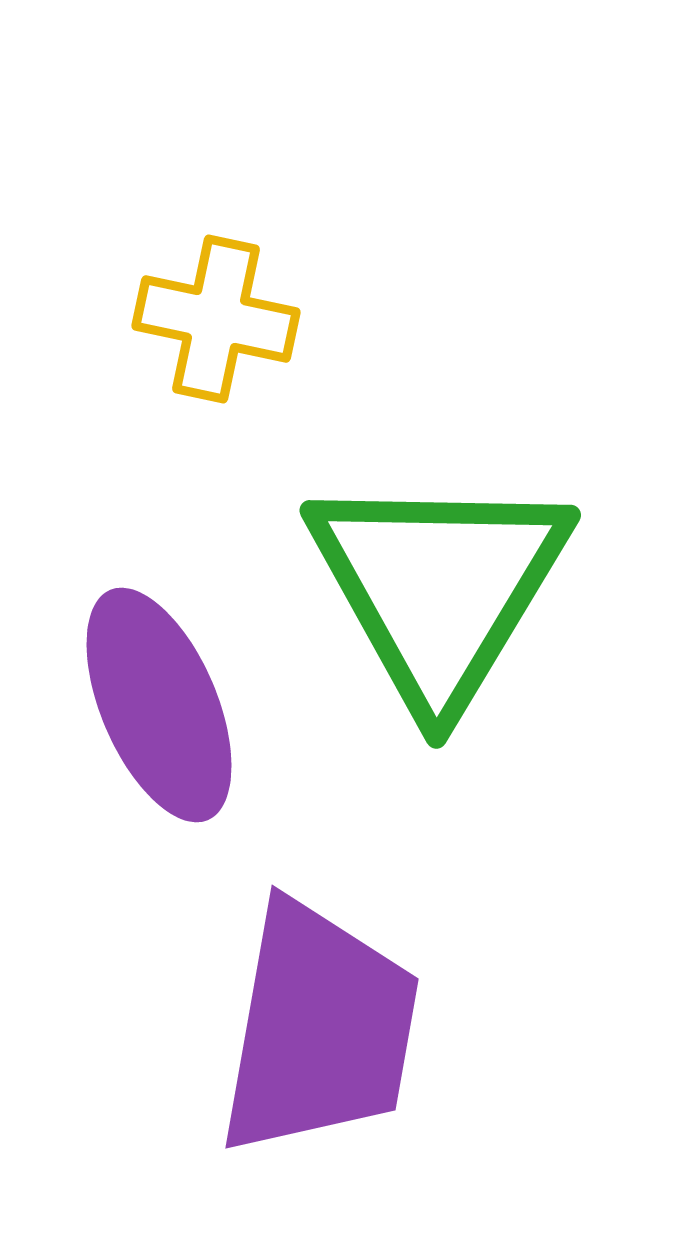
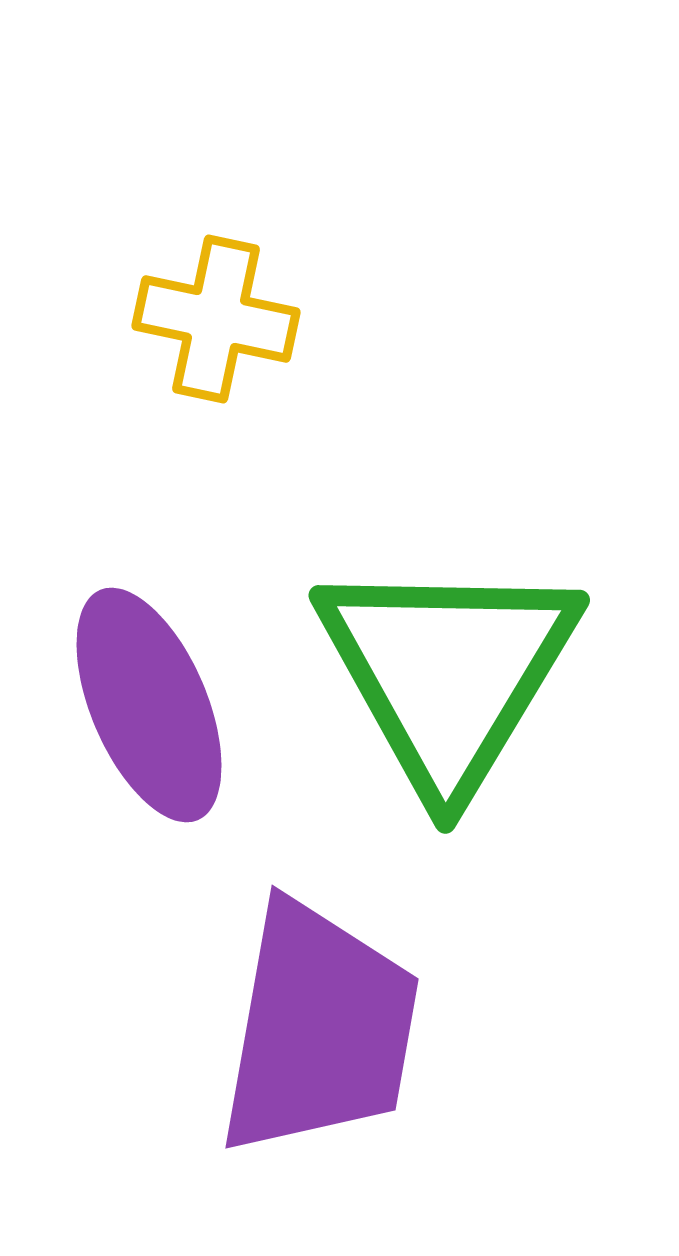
green triangle: moved 9 px right, 85 px down
purple ellipse: moved 10 px left
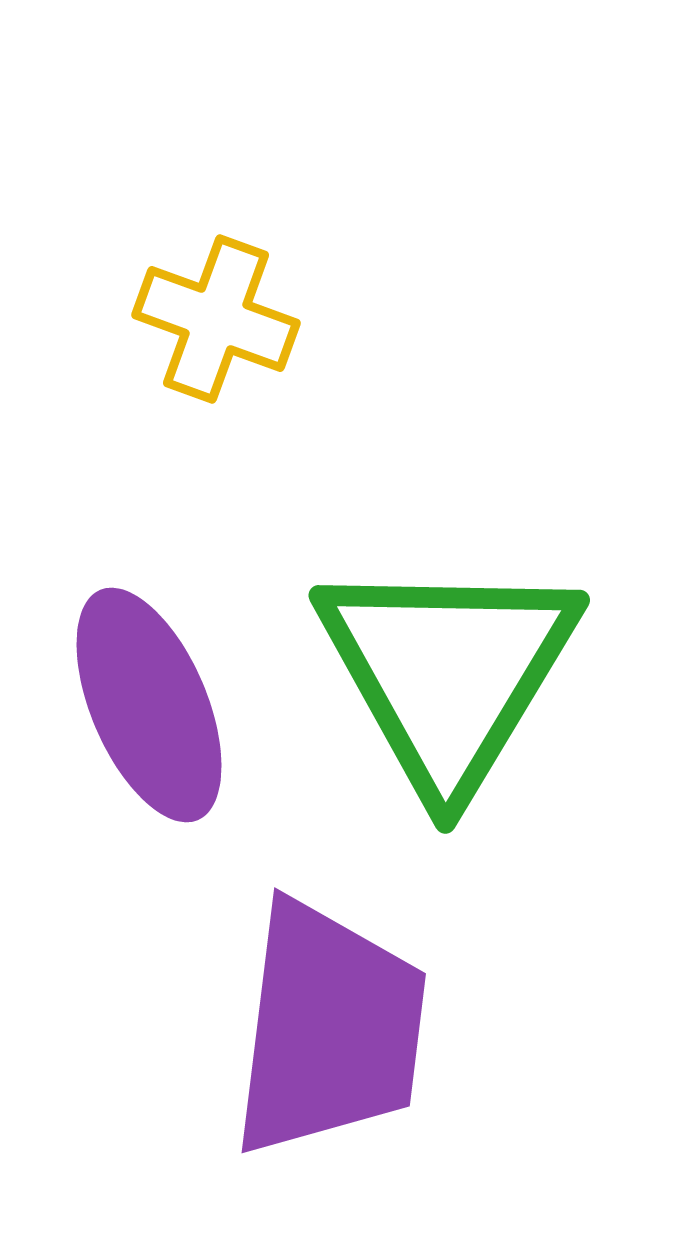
yellow cross: rotated 8 degrees clockwise
purple trapezoid: moved 10 px right; rotated 3 degrees counterclockwise
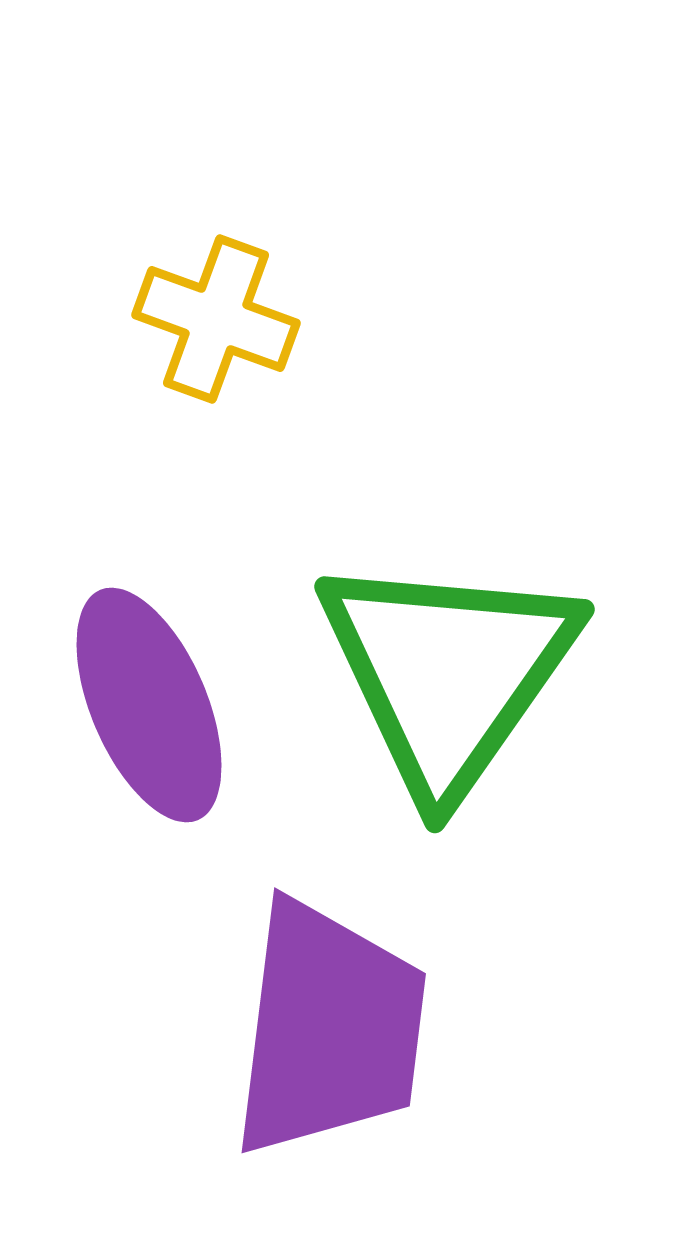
green triangle: rotated 4 degrees clockwise
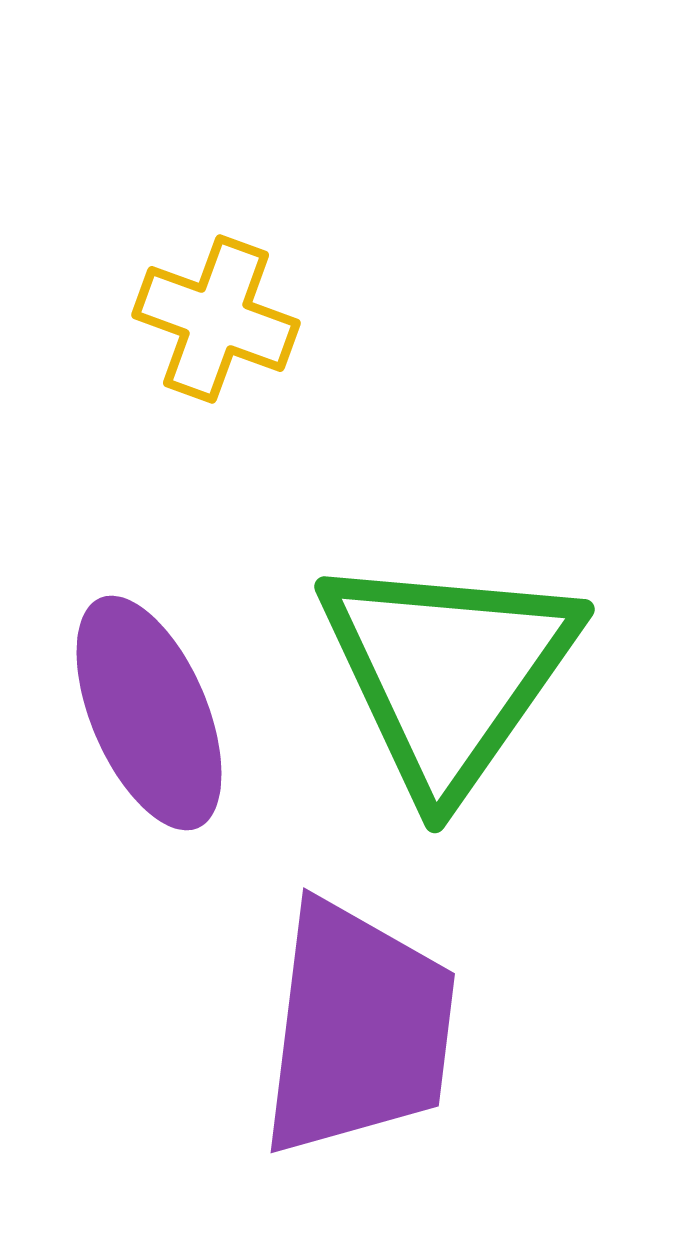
purple ellipse: moved 8 px down
purple trapezoid: moved 29 px right
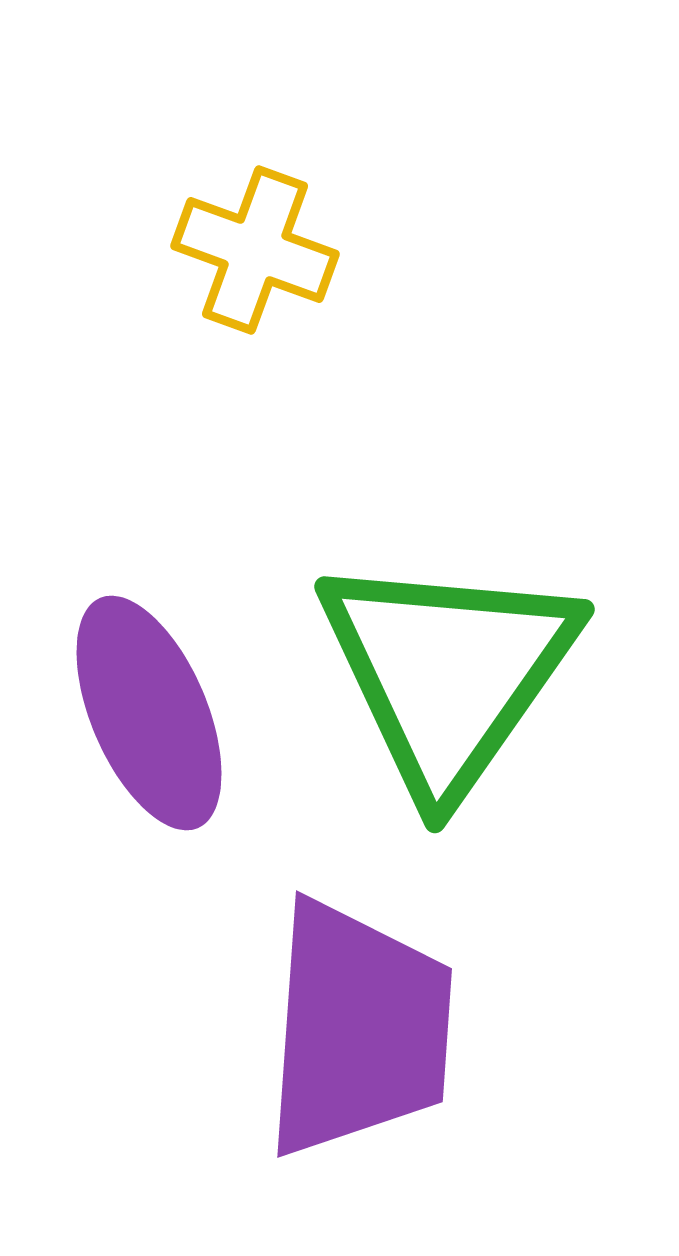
yellow cross: moved 39 px right, 69 px up
purple trapezoid: rotated 3 degrees counterclockwise
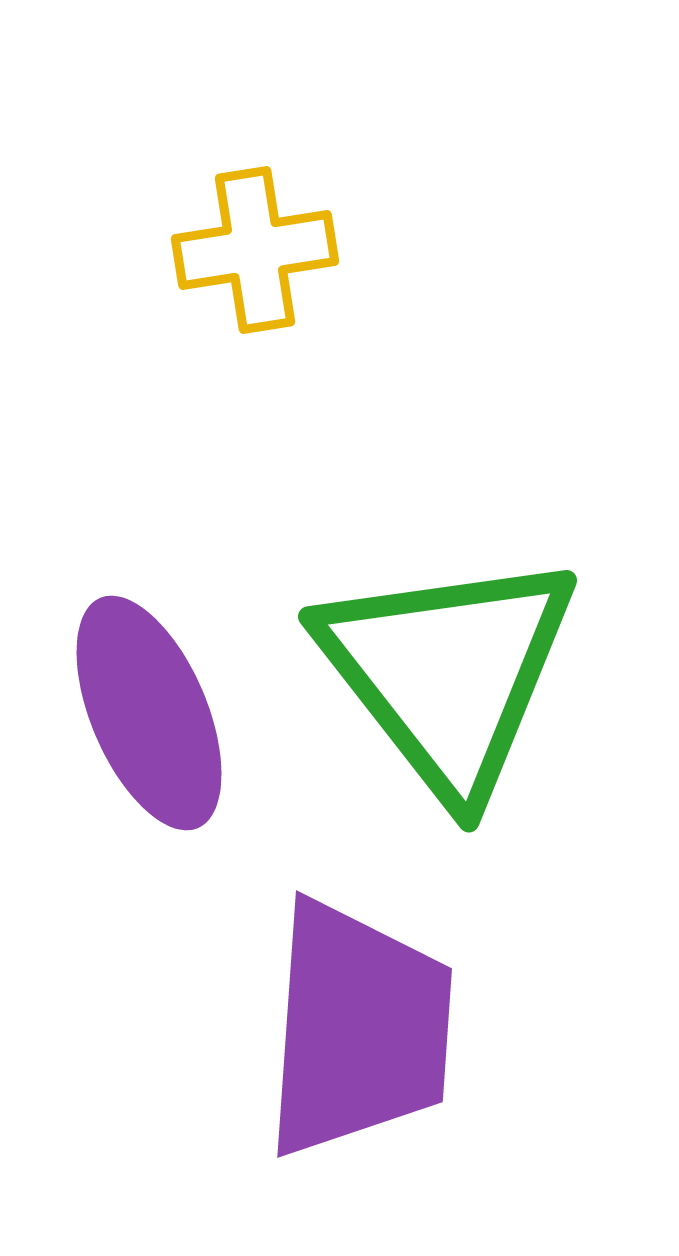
yellow cross: rotated 29 degrees counterclockwise
green triangle: rotated 13 degrees counterclockwise
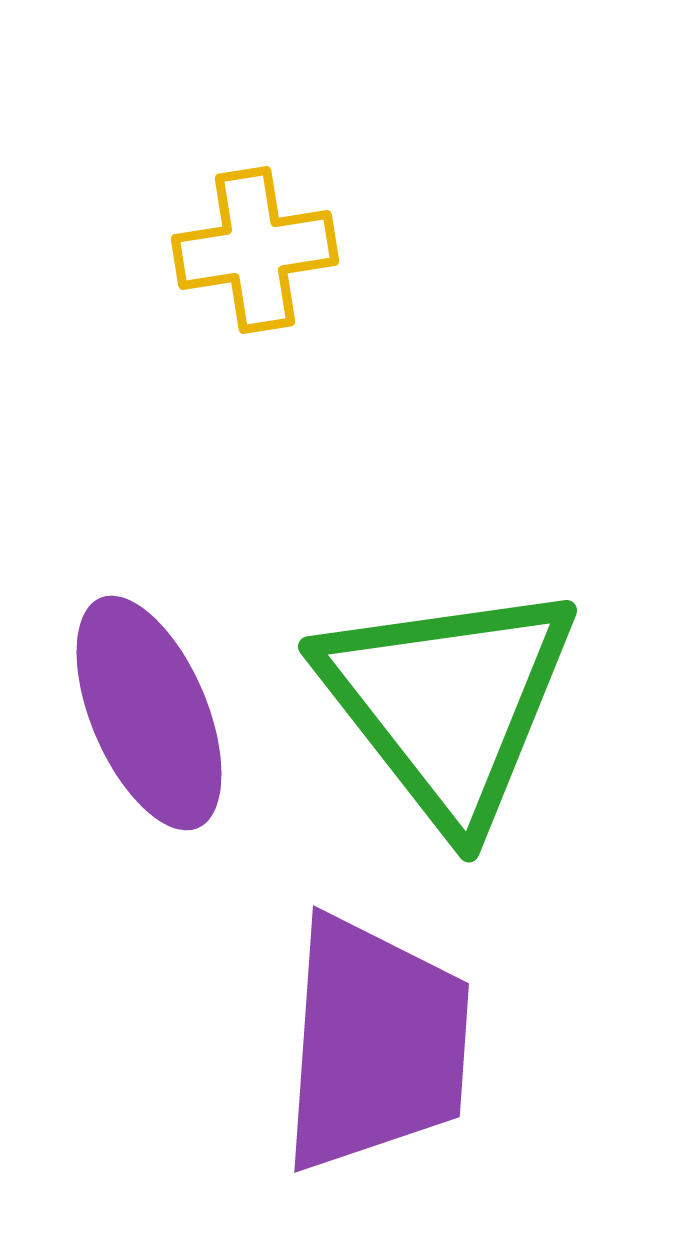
green triangle: moved 30 px down
purple trapezoid: moved 17 px right, 15 px down
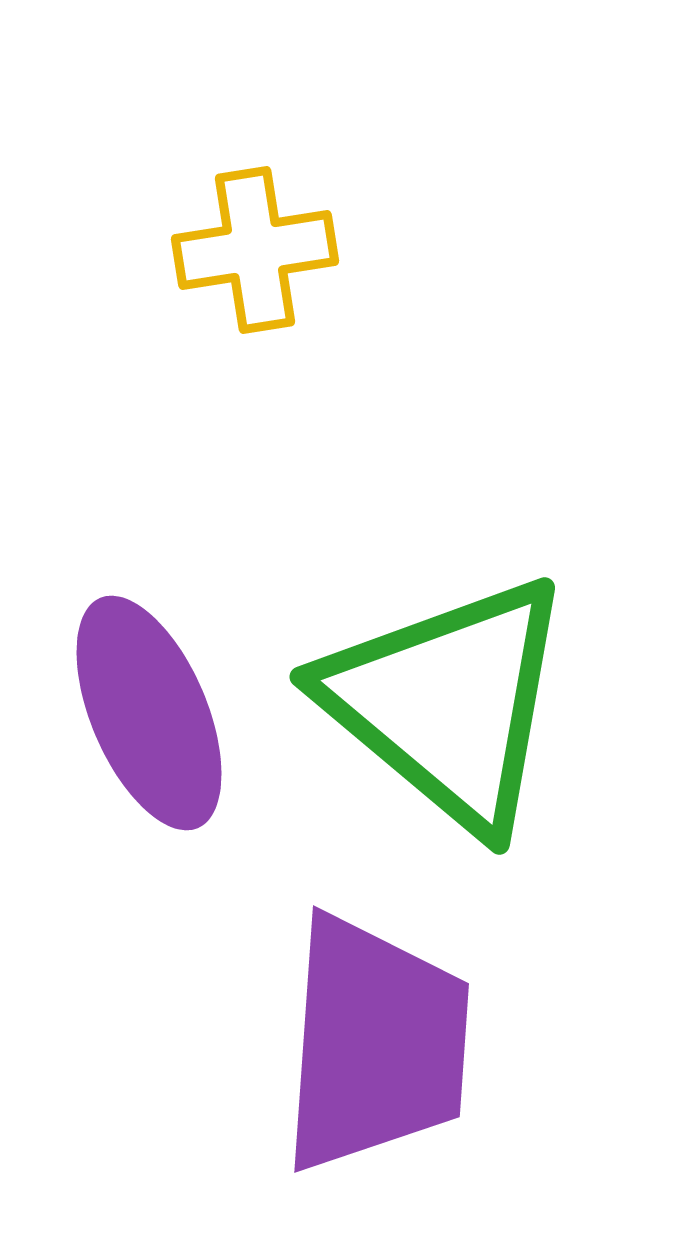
green triangle: rotated 12 degrees counterclockwise
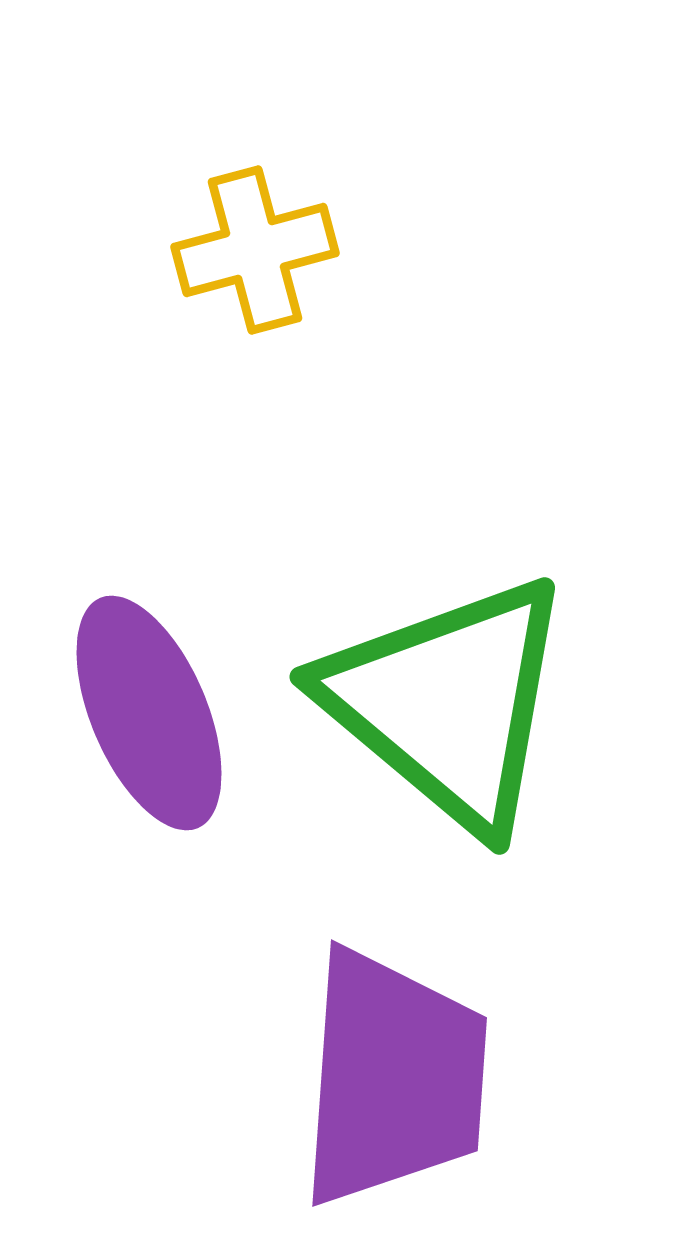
yellow cross: rotated 6 degrees counterclockwise
purple trapezoid: moved 18 px right, 34 px down
